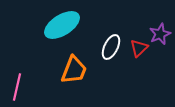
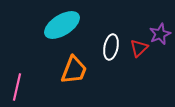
white ellipse: rotated 15 degrees counterclockwise
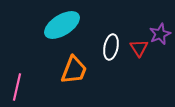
red triangle: rotated 18 degrees counterclockwise
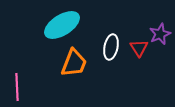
orange trapezoid: moved 7 px up
pink line: rotated 16 degrees counterclockwise
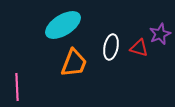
cyan ellipse: moved 1 px right
red triangle: rotated 42 degrees counterclockwise
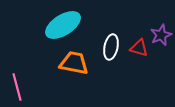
purple star: moved 1 px right, 1 px down
orange trapezoid: rotated 100 degrees counterclockwise
pink line: rotated 12 degrees counterclockwise
